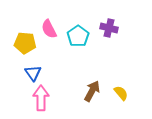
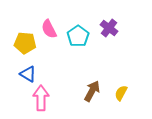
purple cross: rotated 24 degrees clockwise
blue triangle: moved 5 px left, 1 px down; rotated 24 degrees counterclockwise
yellow semicircle: rotated 112 degrees counterclockwise
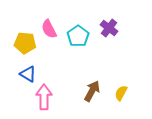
pink arrow: moved 3 px right, 1 px up
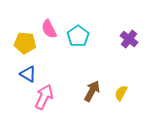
purple cross: moved 20 px right, 11 px down
pink arrow: rotated 25 degrees clockwise
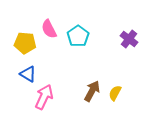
yellow semicircle: moved 6 px left
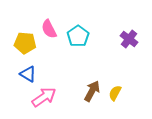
pink arrow: rotated 30 degrees clockwise
